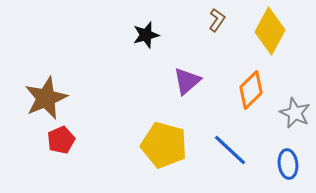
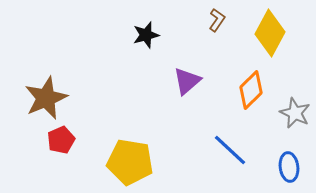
yellow diamond: moved 2 px down
yellow pentagon: moved 34 px left, 17 px down; rotated 6 degrees counterclockwise
blue ellipse: moved 1 px right, 3 px down
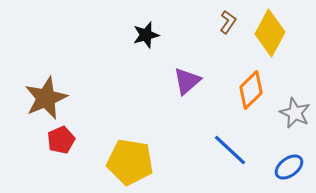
brown L-shape: moved 11 px right, 2 px down
blue ellipse: rotated 60 degrees clockwise
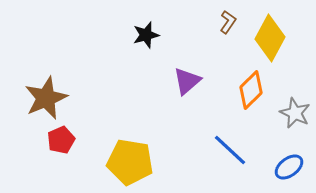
yellow diamond: moved 5 px down
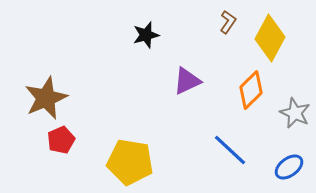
purple triangle: rotated 16 degrees clockwise
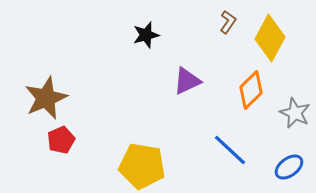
yellow pentagon: moved 12 px right, 4 px down
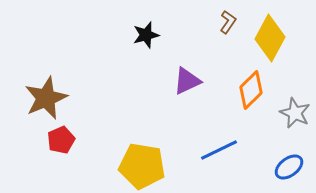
blue line: moved 11 px left; rotated 69 degrees counterclockwise
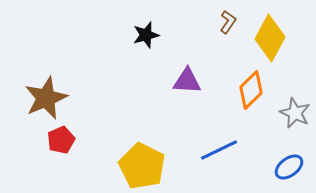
purple triangle: rotated 28 degrees clockwise
yellow pentagon: rotated 18 degrees clockwise
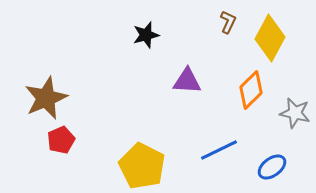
brown L-shape: rotated 10 degrees counterclockwise
gray star: rotated 12 degrees counterclockwise
blue ellipse: moved 17 px left
